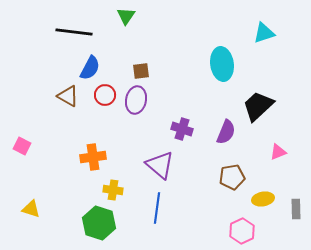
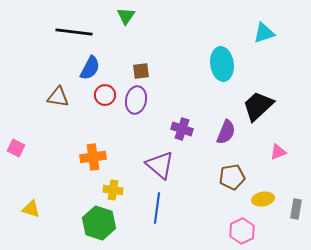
brown triangle: moved 10 px left, 1 px down; rotated 20 degrees counterclockwise
pink square: moved 6 px left, 2 px down
gray rectangle: rotated 12 degrees clockwise
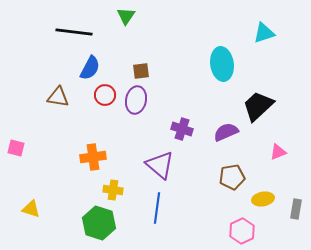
purple semicircle: rotated 135 degrees counterclockwise
pink square: rotated 12 degrees counterclockwise
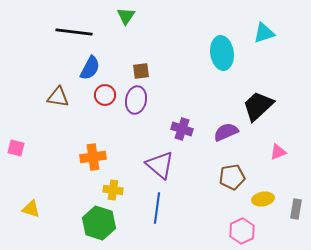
cyan ellipse: moved 11 px up
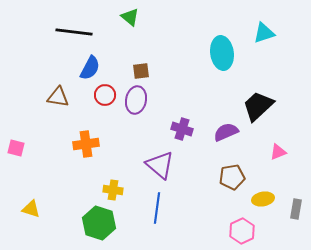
green triangle: moved 4 px right, 1 px down; rotated 24 degrees counterclockwise
orange cross: moved 7 px left, 13 px up
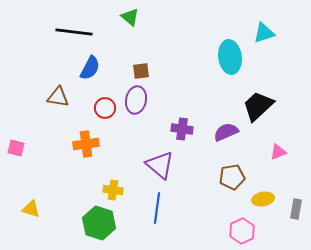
cyan ellipse: moved 8 px right, 4 px down
red circle: moved 13 px down
purple cross: rotated 10 degrees counterclockwise
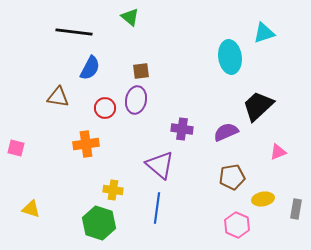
pink hexagon: moved 5 px left, 6 px up; rotated 10 degrees counterclockwise
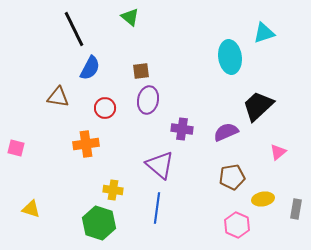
black line: moved 3 px up; rotated 57 degrees clockwise
purple ellipse: moved 12 px right
pink triangle: rotated 18 degrees counterclockwise
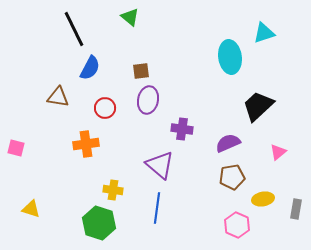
purple semicircle: moved 2 px right, 11 px down
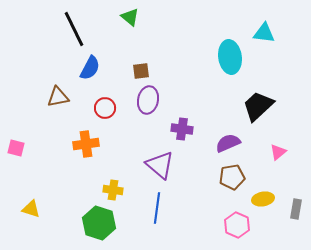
cyan triangle: rotated 25 degrees clockwise
brown triangle: rotated 20 degrees counterclockwise
